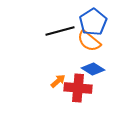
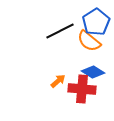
blue pentagon: moved 3 px right
black line: rotated 12 degrees counterclockwise
blue diamond: moved 3 px down
red cross: moved 4 px right, 1 px down
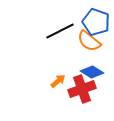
blue pentagon: rotated 20 degrees counterclockwise
blue diamond: moved 1 px left
red cross: rotated 24 degrees counterclockwise
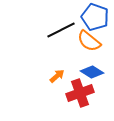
blue pentagon: moved 1 px left, 5 px up
black line: moved 1 px right, 1 px up
orange arrow: moved 1 px left, 5 px up
red cross: moved 2 px left, 4 px down
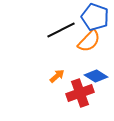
orange semicircle: rotated 85 degrees counterclockwise
blue diamond: moved 4 px right, 4 px down
